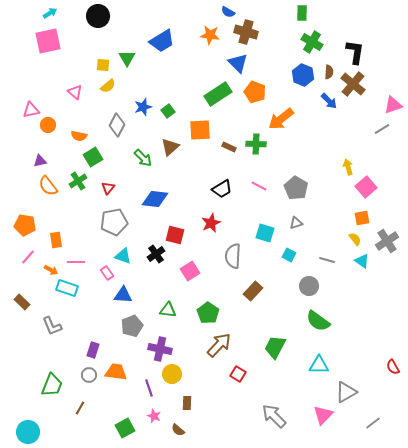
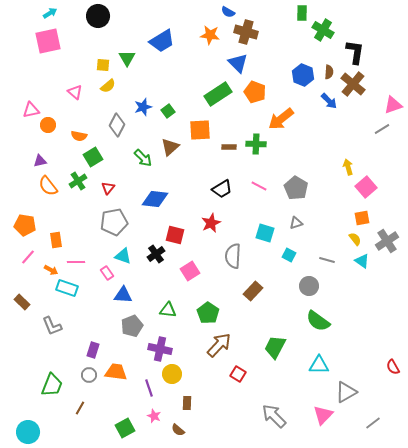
green cross at (312, 42): moved 11 px right, 12 px up
brown rectangle at (229, 147): rotated 24 degrees counterclockwise
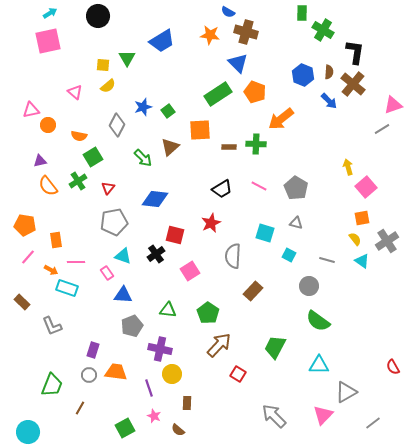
gray triangle at (296, 223): rotated 32 degrees clockwise
